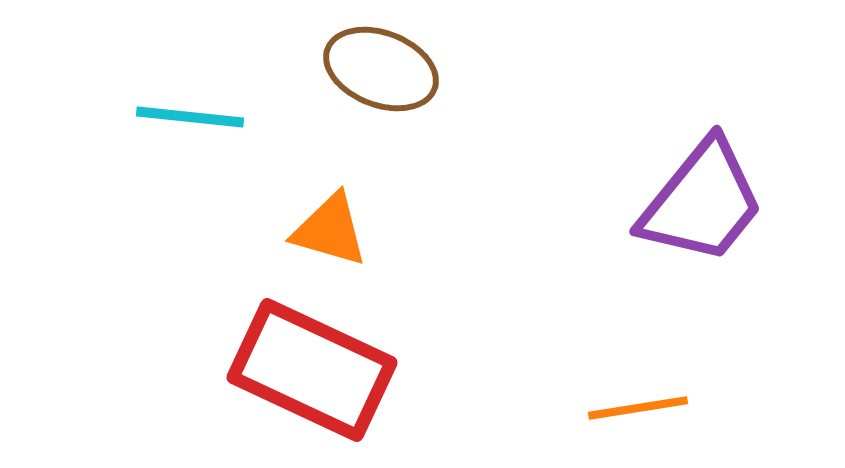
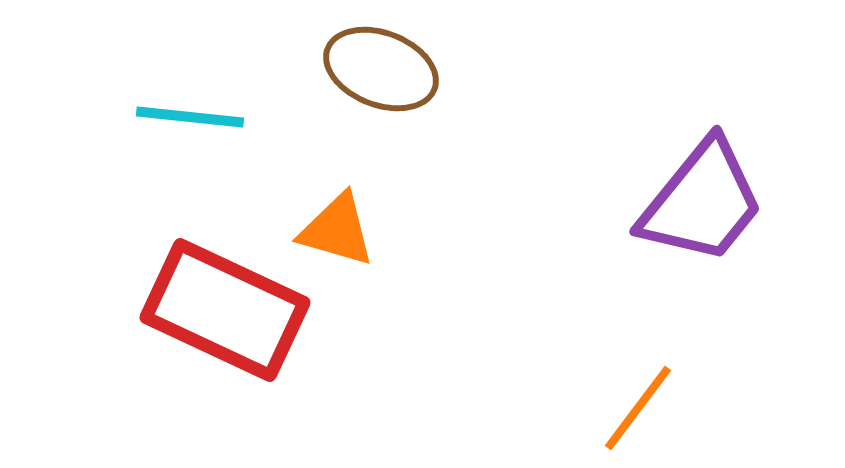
orange triangle: moved 7 px right
red rectangle: moved 87 px left, 60 px up
orange line: rotated 44 degrees counterclockwise
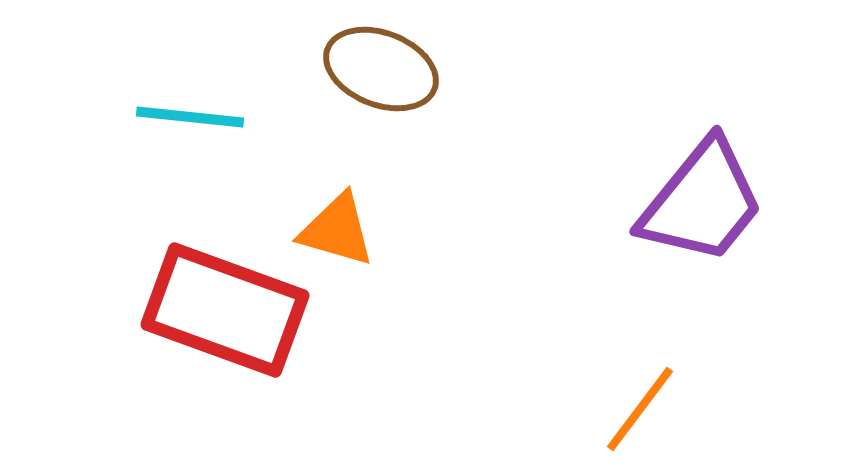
red rectangle: rotated 5 degrees counterclockwise
orange line: moved 2 px right, 1 px down
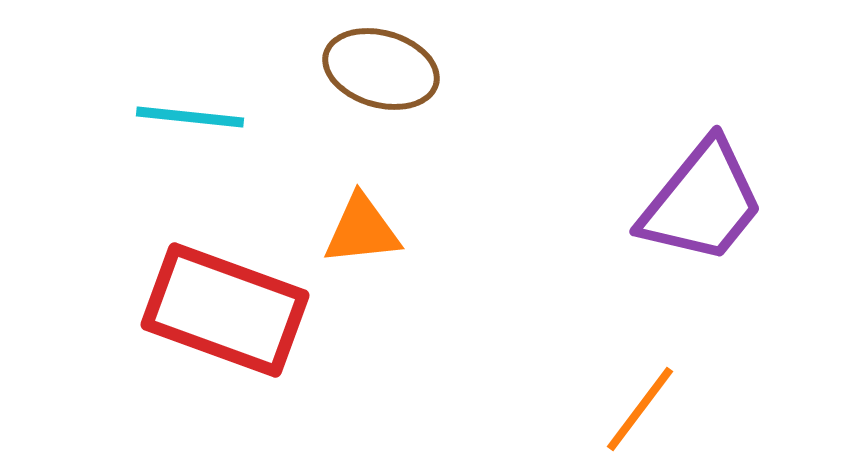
brown ellipse: rotated 5 degrees counterclockwise
orange triangle: moved 25 px right; rotated 22 degrees counterclockwise
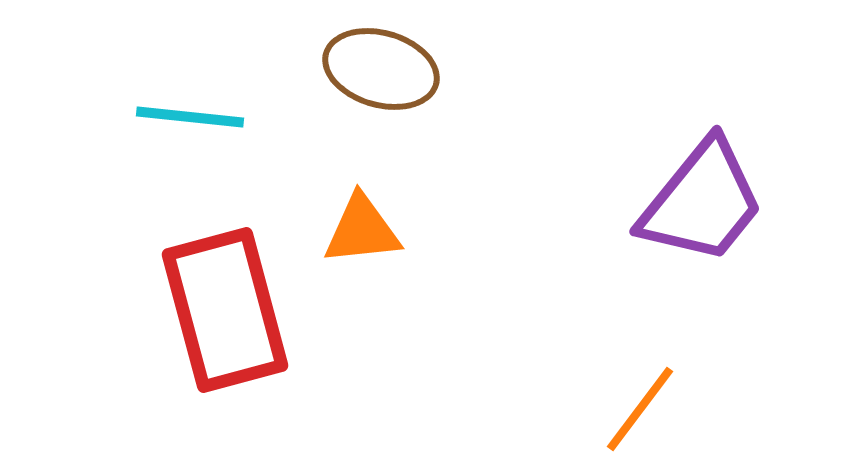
red rectangle: rotated 55 degrees clockwise
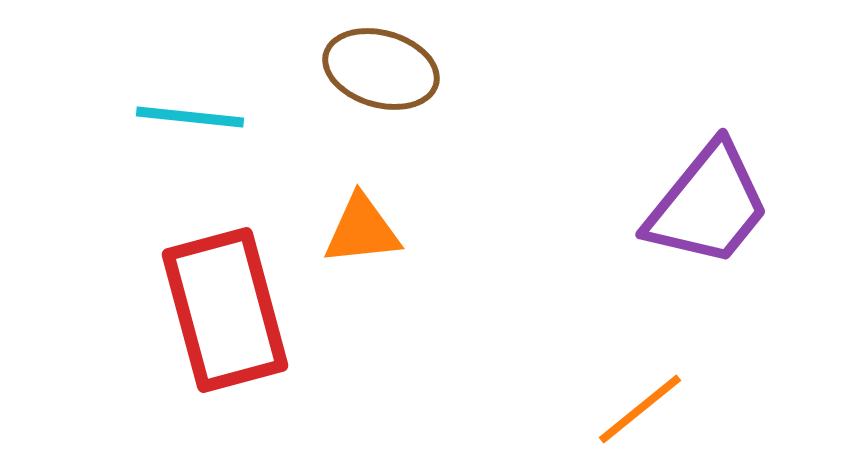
purple trapezoid: moved 6 px right, 3 px down
orange line: rotated 14 degrees clockwise
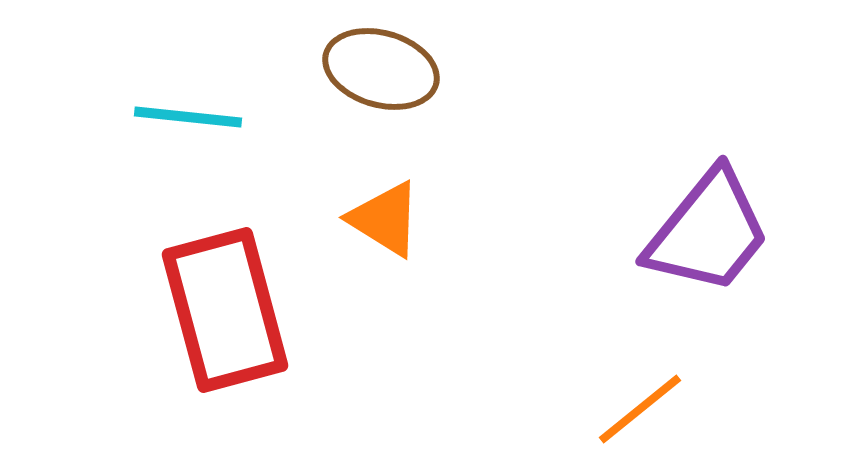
cyan line: moved 2 px left
purple trapezoid: moved 27 px down
orange triangle: moved 23 px right, 11 px up; rotated 38 degrees clockwise
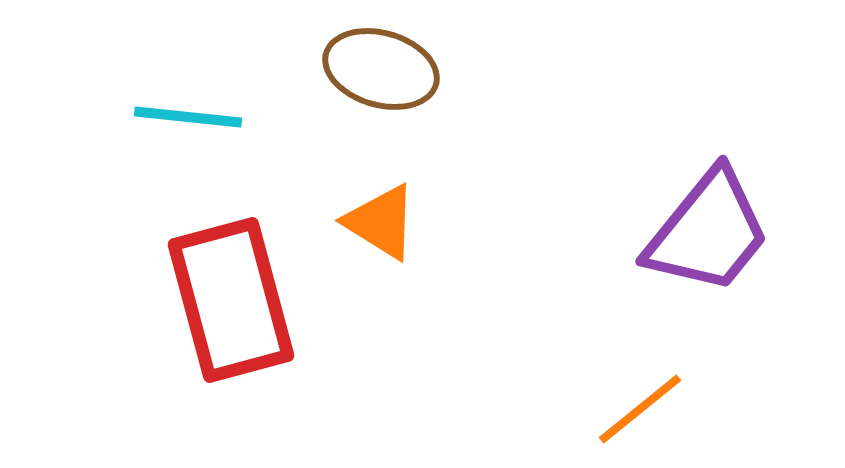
orange triangle: moved 4 px left, 3 px down
red rectangle: moved 6 px right, 10 px up
